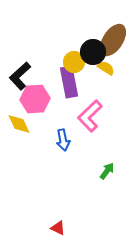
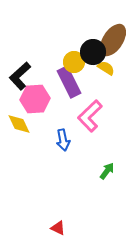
purple rectangle: rotated 16 degrees counterclockwise
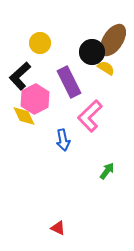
black circle: moved 1 px left
yellow circle: moved 34 px left, 19 px up
pink hexagon: rotated 24 degrees counterclockwise
yellow diamond: moved 5 px right, 8 px up
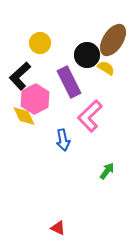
black circle: moved 5 px left, 3 px down
